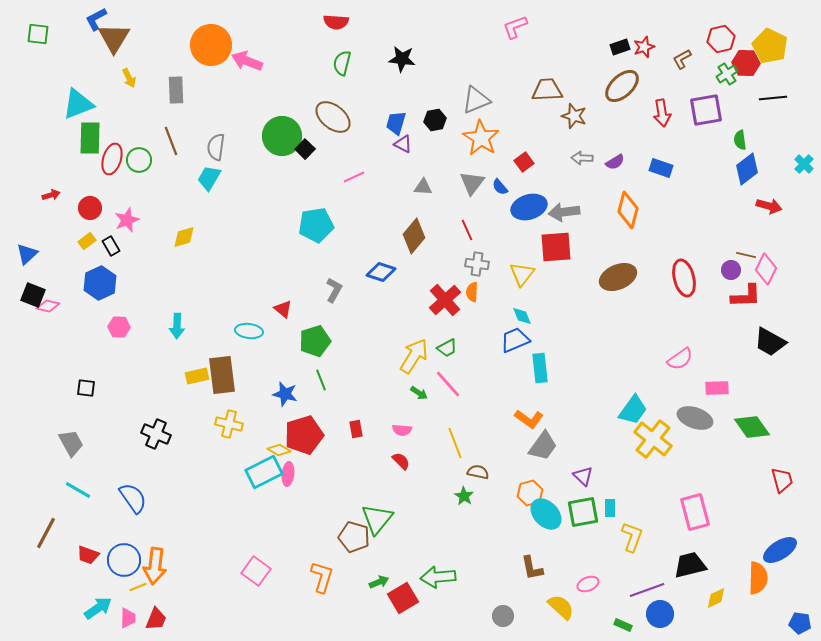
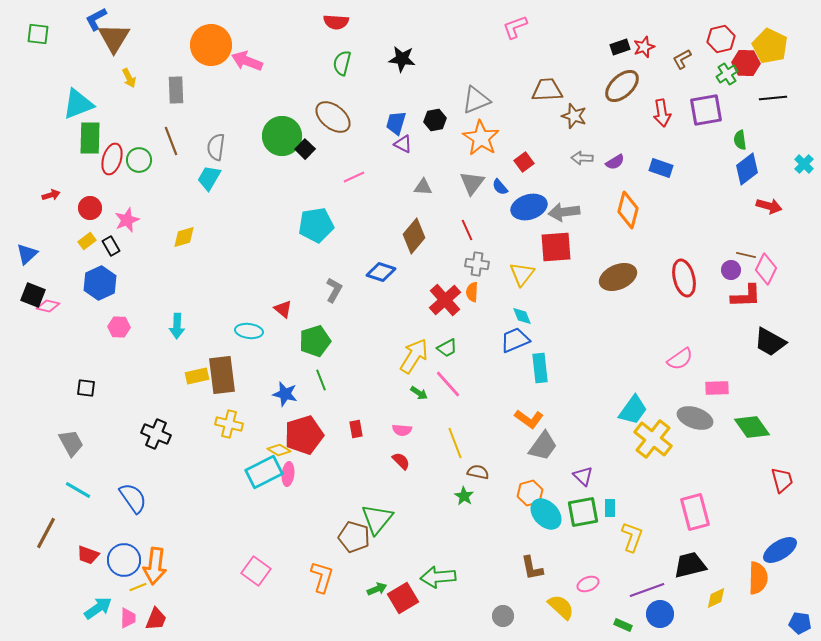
green arrow at (379, 582): moved 2 px left, 7 px down
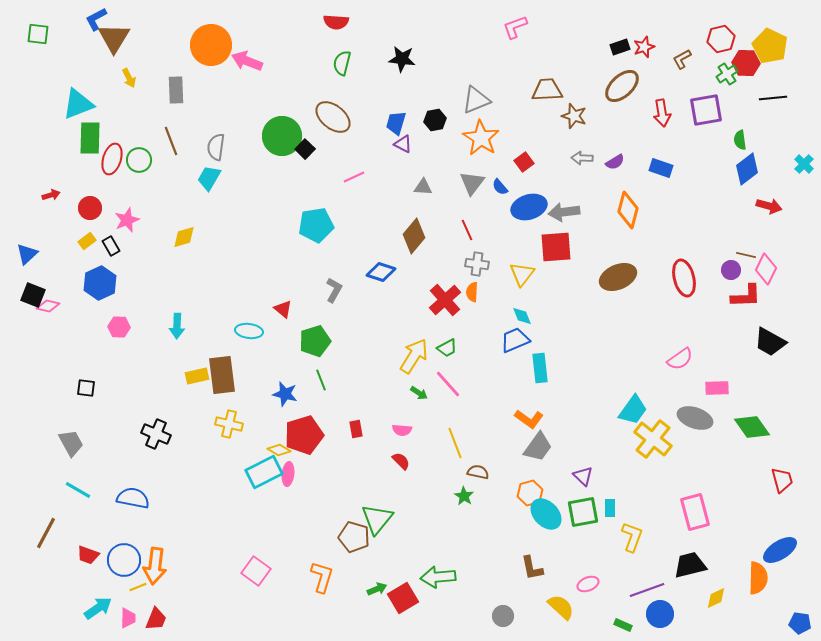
gray trapezoid at (543, 446): moved 5 px left, 1 px down
blue semicircle at (133, 498): rotated 44 degrees counterclockwise
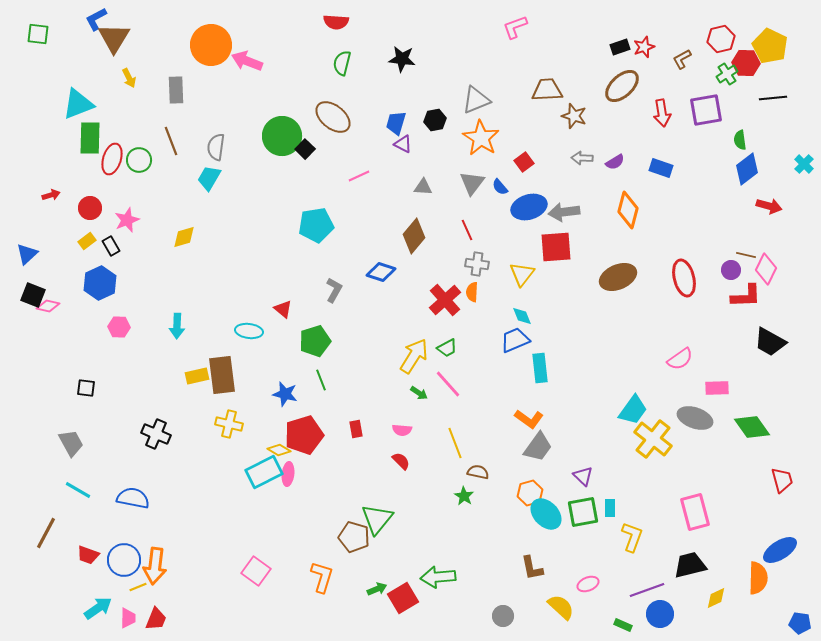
pink line at (354, 177): moved 5 px right, 1 px up
